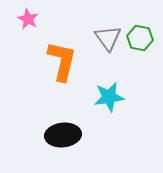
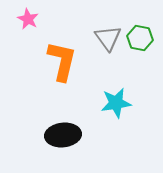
cyan star: moved 7 px right, 6 px down
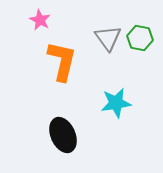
pink star: moved 12 px right, 1 px down
black ellipse: rotated 72 degrees clockwise
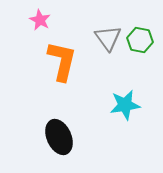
green hexagon: moved 2 px down
cyan star: moved 9 px right, 2 px down
black ellipse: moved 4 px left, 2 px down
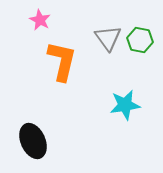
black ellipse: moved 26 px left, 4 px down
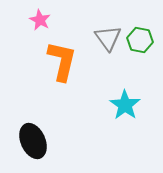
cyan star: rotated 28 degrees counterclockwise
